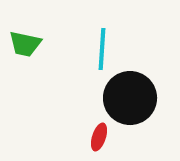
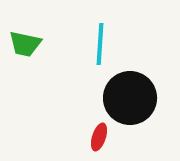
cyan line: moved 2 px left, 5 px up
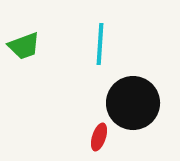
green trapezoid: moved 1 px left, 2 px down; rotated 32 degrees counterclockwise
black circle: moved 3 px right, 5 px down
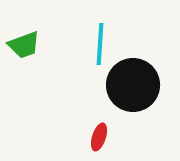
green trapezoid: moved 1 px up
black circle: moved 18 px up
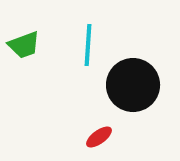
cyan line: moved 12 px left, 1 px down
red ellipse: rotated 36 degrees clockwise
